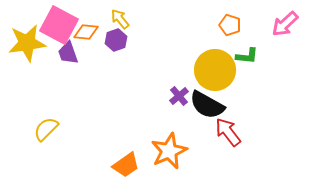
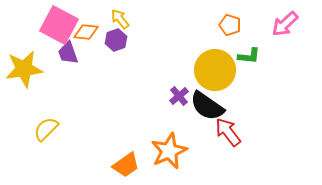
yellow star: moved 3 px left, 26 px down
green L-shape: moved 2 px right
black semicircle: moved 1 px down; rotated 6 degrees clockwise
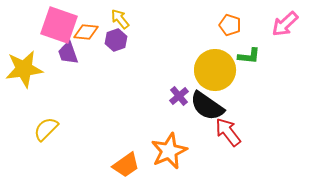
pink square: rotated 9 degrees counterclockwise
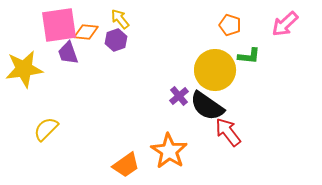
pink square: rotated 27 degrees counterclockwise
orange star: rotated 15 degrees counterclockwise
